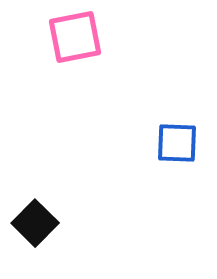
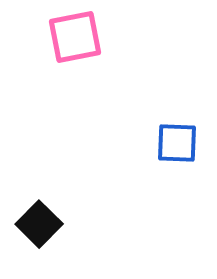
black square: moved 4 px right, 1 px down
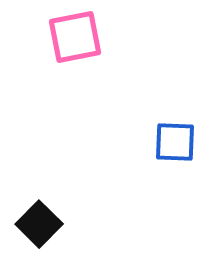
blue square: moved 2 px left, 1 px up
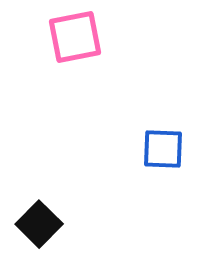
blue square: moved 12 px left, 7 px down
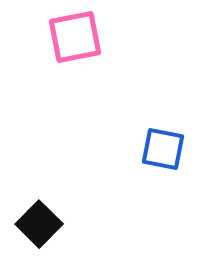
blue square: rotated 9 degrees clockwise
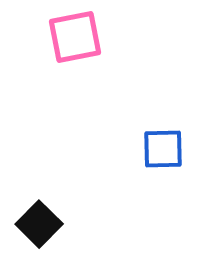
blue square: rotated 12 degrees counterclockwise
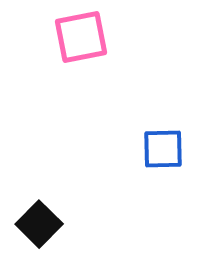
pink square: moved 6 px right
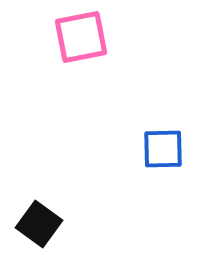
black square: rotated 9 degrees counterclockwise
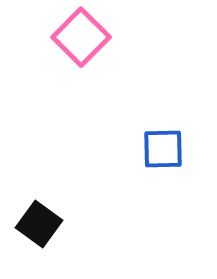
pink square: rotated 34 degrees counterclockwise
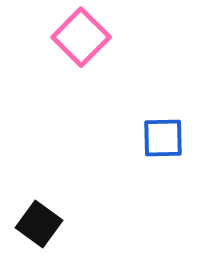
blue square: moved 11 px up
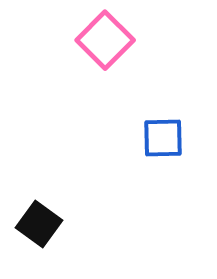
pink square: moved 24 px right, 3 px down
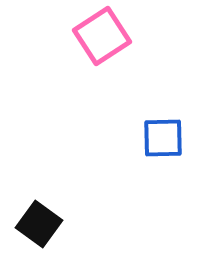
pink square: moved 3 px left, 4 px up; rotated 12 degrees clockwise
